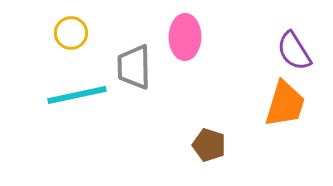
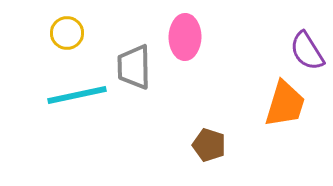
yellow circle: moved 4 px left
purple semicircle: moved 13 px right
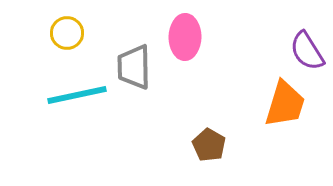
brown pentagon: rotated 12 degrees clockwise
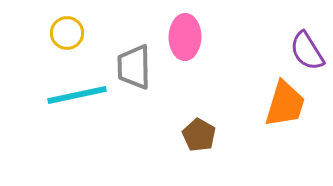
brown pentagon: moved 10 px left, 10 px up
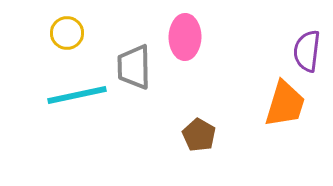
purple semicircle: rotated 39 degrees clockwise
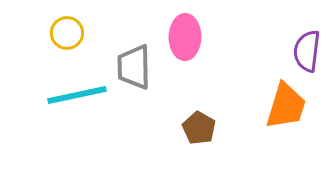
orange trapezoid: moved 1 px right, 2 px down
brown pentagon: moved 7 px up
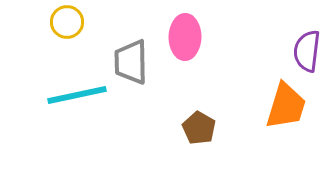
yellow circle: moved 11 px up
gray trapezoid: moved 3 px left, 5 px up
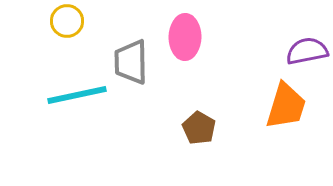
yellow circle: moved 1 px up
purple semicircle: rotated 72 degrees clockwise
